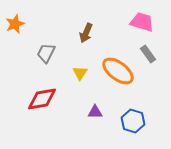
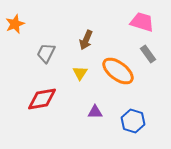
brown arrow: moved 7 px down
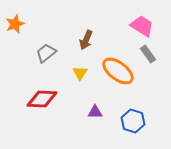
pink trapezoid: moved 4 px down; rotated 15 degrees clockwise
gray trapezoid: rotated 25 degrees clockwise
red diamond: rotated 12 degrees clockwise
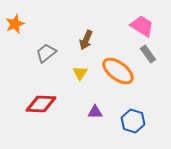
red diamond: moved 1 px left, 5 px down
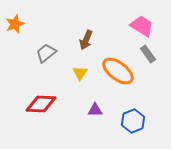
purple triangle: moved 2 px up
blue hexagon: rotated 20 degrees clockwise
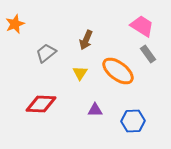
blue hexagon: rotated 20 degrees clockwise
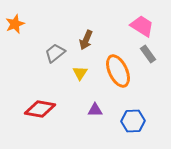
gray trapezoid: moved 9 px right
orange ellipse: rotated 28 degrees clockwise
red diamond: moved 1 px left, 5 px down; rotated 8 degrees clockwise
